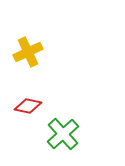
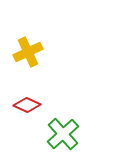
red diamond: moved 1 px left, 1 px up; rotated 12 degrees clockwise
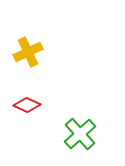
green cross: moved 17 px right
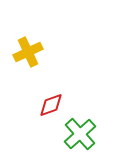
red diamond: moved 24 px right; rotated 44 degrees counterclockwise
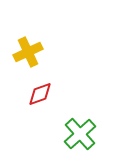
red diamond: moved 11 px left, 11 px up
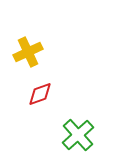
green cross: moved 2 px left, 1 px down
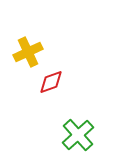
red diamond: moved 11 px right, 12 px up
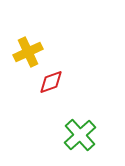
green cross: moved 2 px right
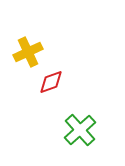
green cross: moved 5 px up
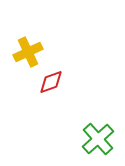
green cross: moved 18 px right, 9 px down
